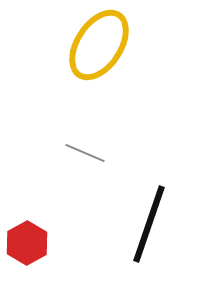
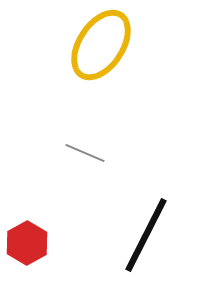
yellow ellipse: moved 2 px right
black line: moved 3 px left, 11 px down; rotated 8 degrees clockwise
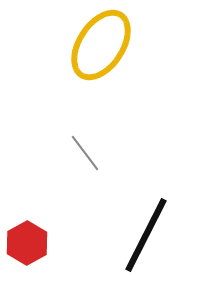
gray line: rotated 30 degrees clockwise
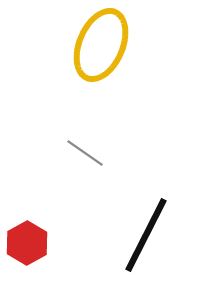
yellow ellipse: rotated 10 degrees counterclockwise
gray line: rotated 18 degrees counterclockwise
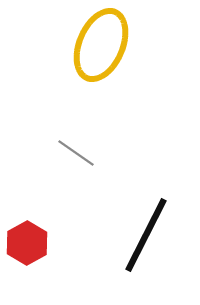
gray line: moved 9 px left
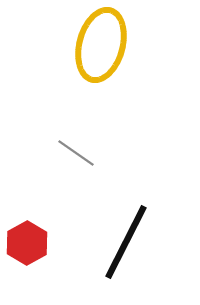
yellow ellipse: rotated 8 degrees counterclockwise
black line: moved 20 px left, 7 px down
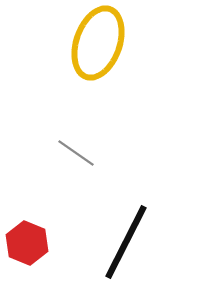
yellow ellipse: moved 3 px left, 2 px up; rotated 4 degrees clockwise
red hexagon: rotated 9 degrees counterclockwise
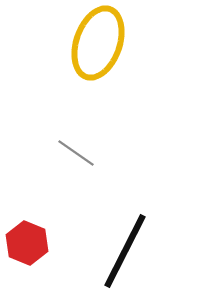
black line: moved 1 px left, 9 px down
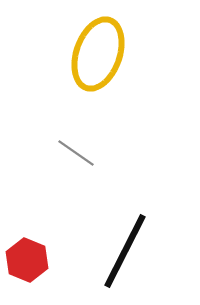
yellow ellipse: moved 11 px down
red hexagon: moved 17 px down
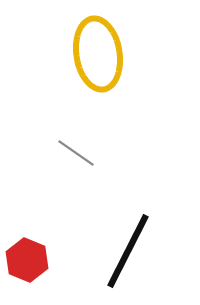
yellow ellipse: rotated 28 degrees counterclockwise
black line: moved 3 px right
